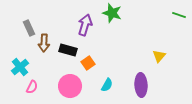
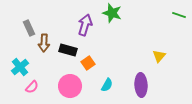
pink semicircle: rotated 16 degrees clockwise
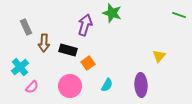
gray rectangle: moved 3 px left, 1 px up
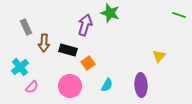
green star: moved 2 px left
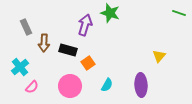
green line: moved 2 px up
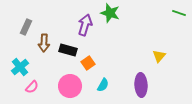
gray rectangle: rotated 49 degrees clockwise
cyan semicircle: moved 4 px left
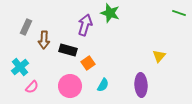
brown arrow: moved 3 px up
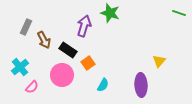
purple arrow: moved 1 px left, 1 px down
brown arrow: rotated 30 degrees counterclockwise
black rectangle: rotated 18 degrees clockwise
yellow triangle: moved 5 px down
pink circle: moved 8 px left, 11 px up
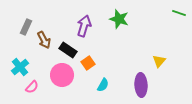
green star: moved 9 px right, 6 px down
